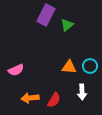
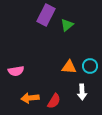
pink semicircle: moved 1 px down; rotated 14 degrees clockwise
red semicircle: moved 1 px down
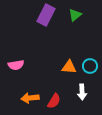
green triangle: moved 8 px right, 10 px up
pink semicircle: moved 6 px up
